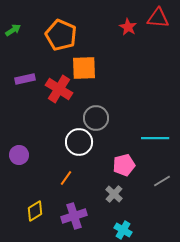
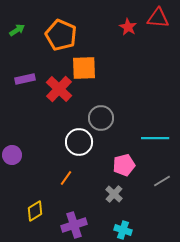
green arrow: moved 4 px right
red cross: rotated 12 degrees clockwise
gray circle: moved 5 px right
purple circle: moved 7 px left
purple cross: moved 9 px down
cyan cross: rotated 12 degrees counterclockwise
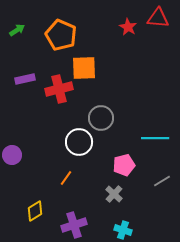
red cross: rotated 32 degrees clockwise
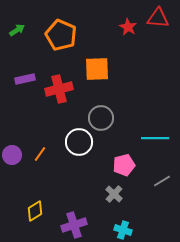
orange square: moved 13 px right, 1 px down
orange line: moved 26 px left, 24 px up
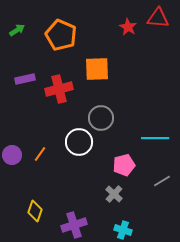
yellow diamond: rotated 40 degrees counterclockwise
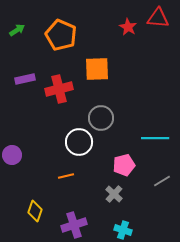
orange line: moved 26 px right, 22 px down; rotated 42 degrees clockwise
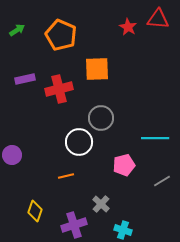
red triangle: moved 1 px down
gray cross: moved 13 px left, 10 px down
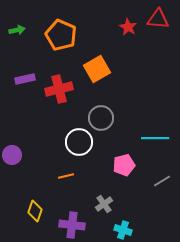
green arrow: rotated 21 degrees clockwise
orange square: rotated 28 degrees counterclockwise
gray cross: moved 3 px right; rotated 12 degrees clockwise
purple cross: moved 2 px left; rotated 25 degrees clockwise
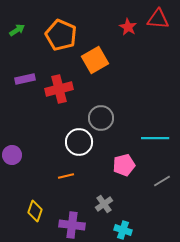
green arrow: rotated 21 degrees counterclockwise
orange square: moved 2 px left, 9 px up
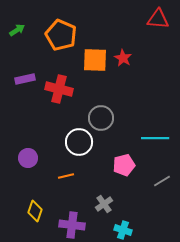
red star: moved 5 px left, 31 px down
orange square: rotated 32 degrees clockwise
red cross: rotated 28 degrees clockwise
purple circle: moved 16 px right, 3 px down
